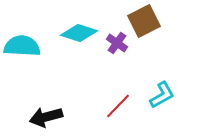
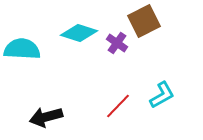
cyan semicircle: moved 3 px down
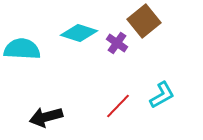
brown square: rotated 12 degrees counterclockwise
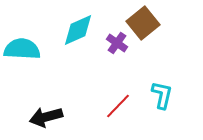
brown square: moved 1 px left, 2 px down
cyan diamond: moved 1 px left, 3 px up; rotated 42 degrees counterclockwise
cyan L-shape: rotated 48 degrees counterclockwise
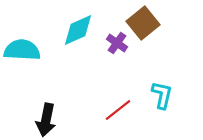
cyan semicircle: moved 1 px down
red line: moved 4 px down; rotated 8 degrees clockwise
black arrow: moved 3 px down; rotated 64 degrees counterclockwise
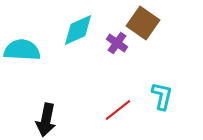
brown square: rotated 16 degrees counterclockwise
cyan L-shape: moved 1 px down
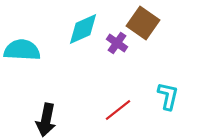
cyan diamond: moved 5 px right, 1 px up
cyan L-shape: moved 6 px right
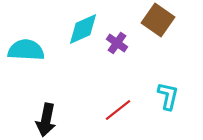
brown square: moved 15 px right, 3 px up
cyan semicircle: moved 4 px right
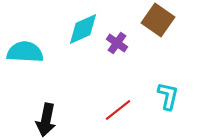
cyan semicircle: moved 1 px left, 2 px down
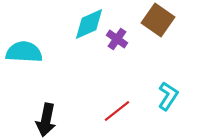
cyan diamond: moved 6 px right, 5 px up
purple cross: moved 4 px up
cyan semicircle: moved 1 px left
cyan L-shape: rotated 20 degrees clockwise
red line: moved 1 px left, 1 px down
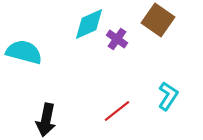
cyan semicircle: rotated 12 degrees clockwise
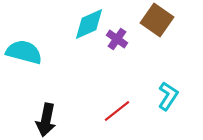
brown square: moved 1 px left
